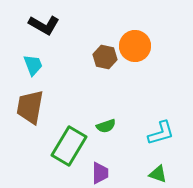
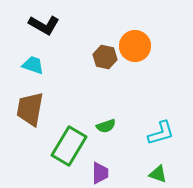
cyan trapezoid: rotated 50 degrees counterclockwise
brown trapezoid: moved 2 px down
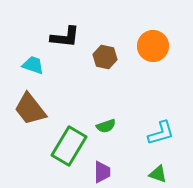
black L-shape: moved 21 px right, 12 px down; rotated 24 degrees counterclockwise
orange circle: moved 18 px right
brown trapezoid: rotated 48 degrees counterclockwise
purple trapezoid: moved 2 px right, 1 px up
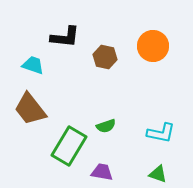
cyan L-shape: rotated 28 degrees clockwise
purple trapezoid: rotated 80 degrees counterclockwise
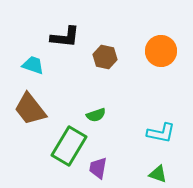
orange circle: moved 8 px right, 5 px down
green semicircle: moved 10 px left, 11 px up
purple trapezoid: moved 4 px left, 4 px up; rotated 90 degrees counterclockwise
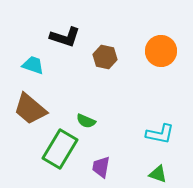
black L-shape: rotated 12 degrees clockwise
brown trapezoid: rotated 12 degrees counterclockwise
green semicircle: moved 10 px left, 6 px down; rotated 42 degrees clockwise
cyan L-shape: moved 1 px left, 1 px down
green rectangle: moved 9 px left, 3 px down
purple trapezoid: moved 3 px right, 1 px up
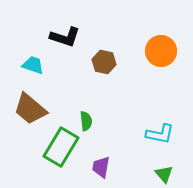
brown hexagon: moved 1 px left, 5 px down
green semicircle: rotated 120 degrees counterclockwise
green rectangle: moved 1 px right, 2 px up
green triangle: moved 6 px right; rotated 30 degrees clockwise
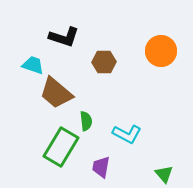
black L-shape: moved 1 px left
brown hexagon: rotated 15 degrees counterclockwise
brown trapezoid: moved 26 px right, 16 px up
cyan L-shape: moved 33 px left; rotated 16 degrees clockwise
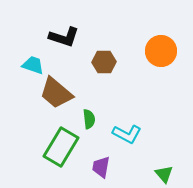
green semicircle: moved 3 px right, 2 px up
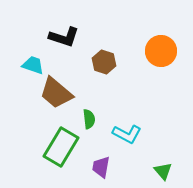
brown hexagon: rotated 20 degrees clockwise
green triangle: moved 1 px left, 3 px up
